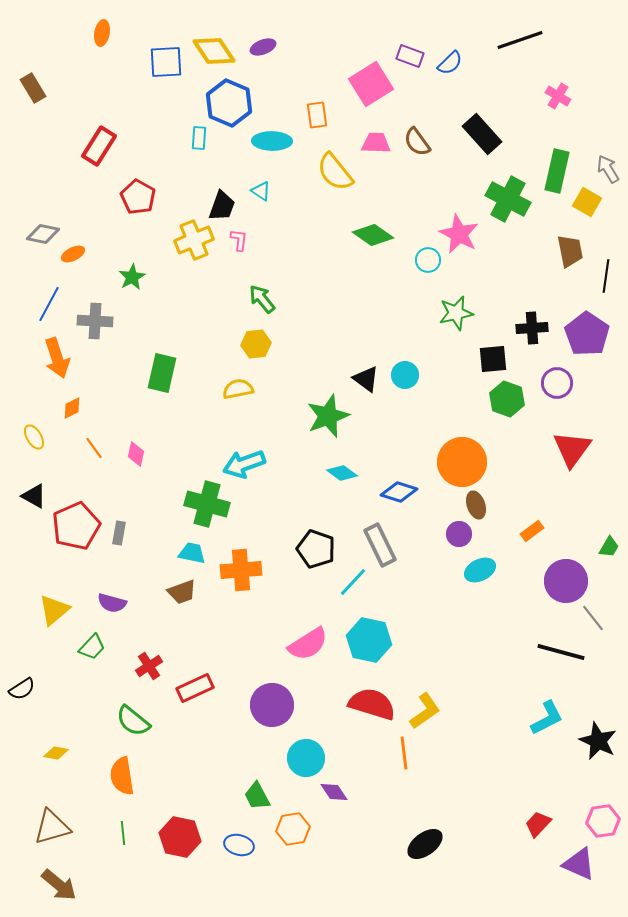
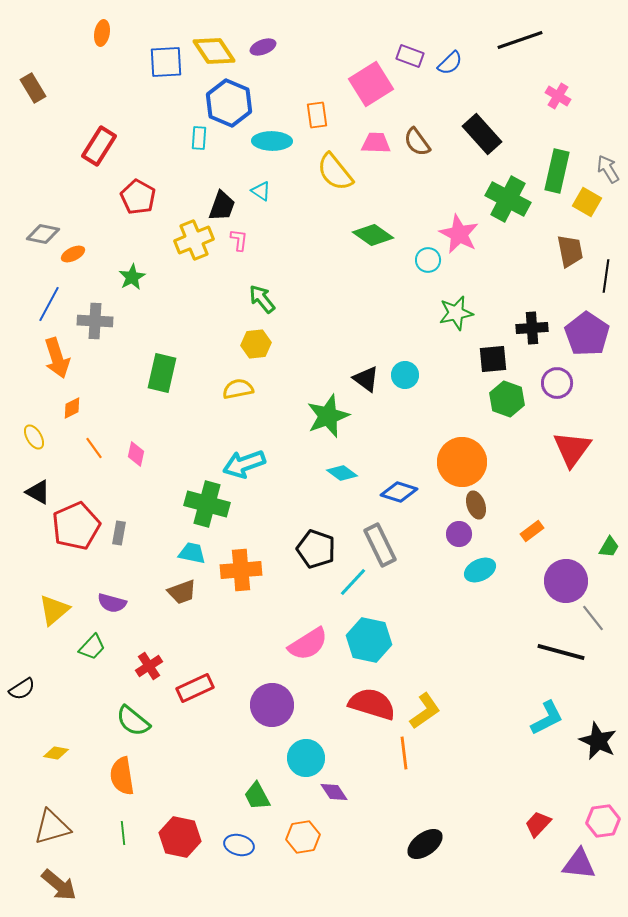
black triangle at (34, 496): moved 4 px right, 4 px up
orange hexagon at (293, 829): moved 10 px right, 8 px down
purple triangle at (579, 864): rotated 18 degrees counterclockwise
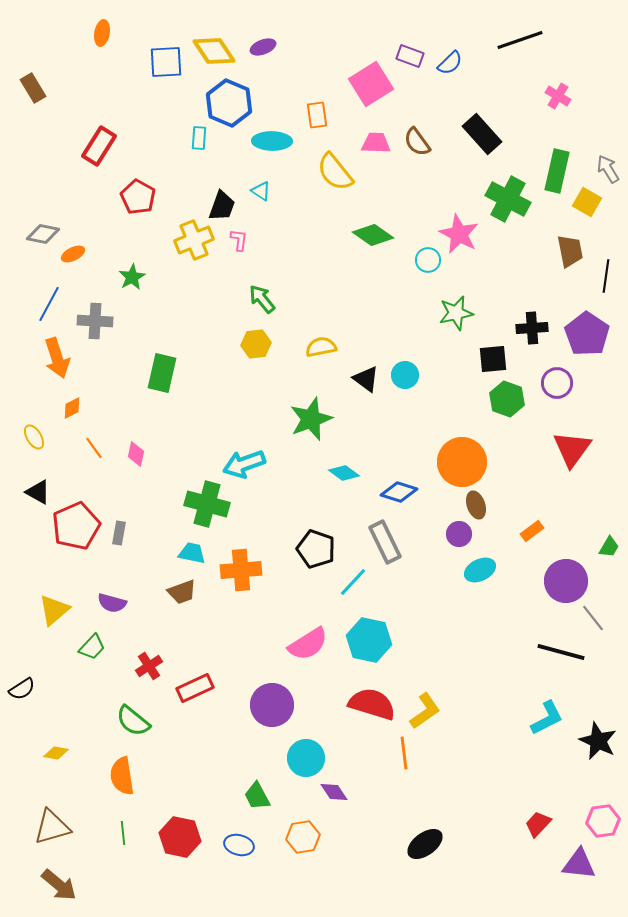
yellow semicircle at (238, 389): moved 83 px right, 42 px up
green star at (328, 416): moved 17 px left, 3 px down
cyan diamond at (342, 473): moved 2 px right
gray rectangle at (380, 545): moved 5 px right, 3 px up
